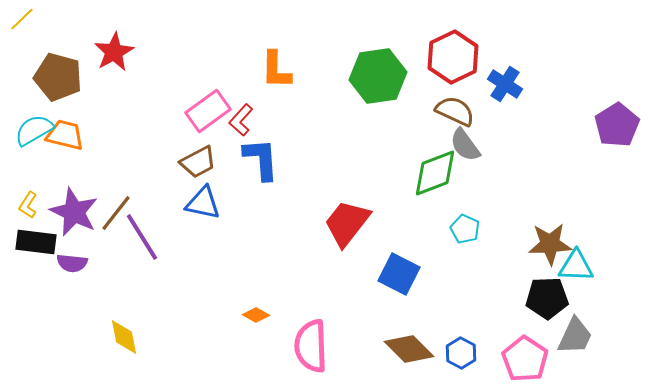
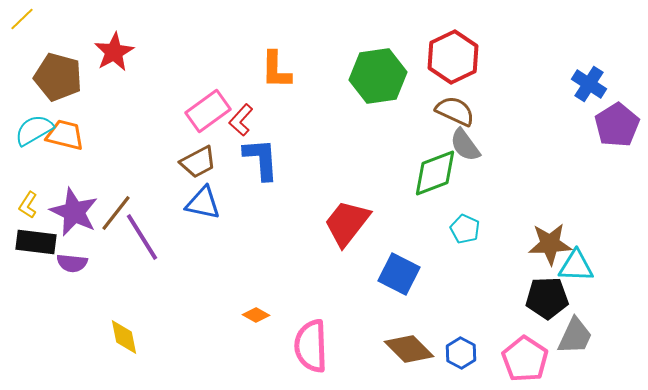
blue cross: moved 84 px right
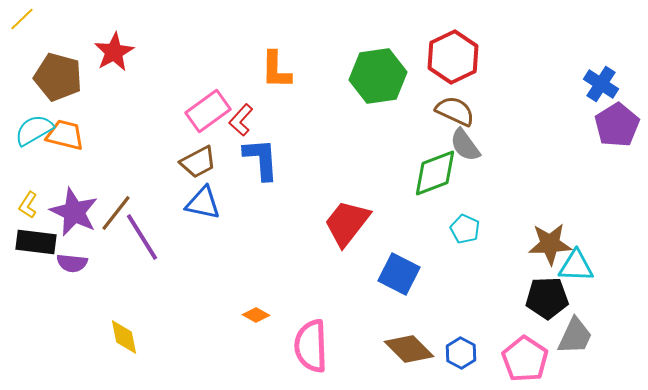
blue cross: moved 12 px right
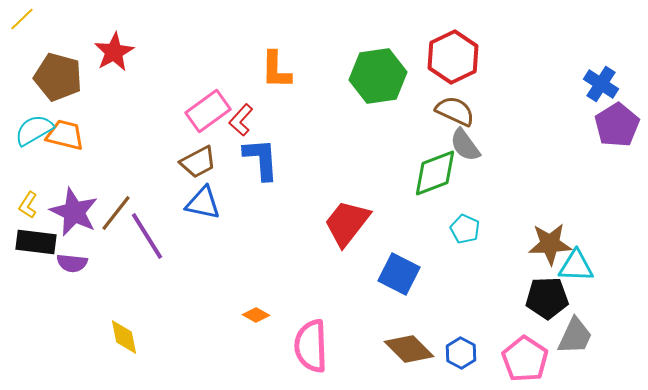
purple line: moved 5 px right, 1 px up
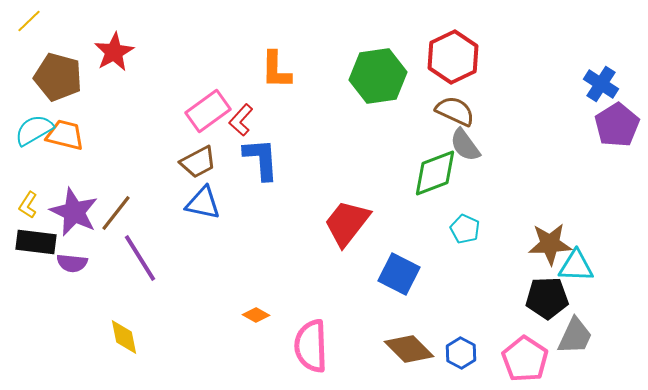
yellow line: moved 7 px right, 2 px down
purple line: moved 7 px left, 22 px down
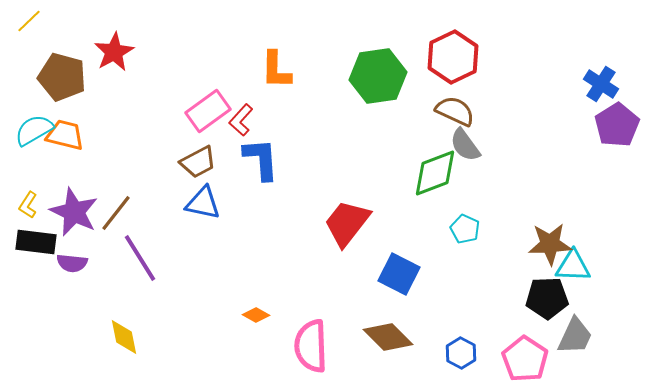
brown pentagon: moved 4 px right
cyan triangle: moved 3 px left
brown diamond: moved 21 px left, 12 px up
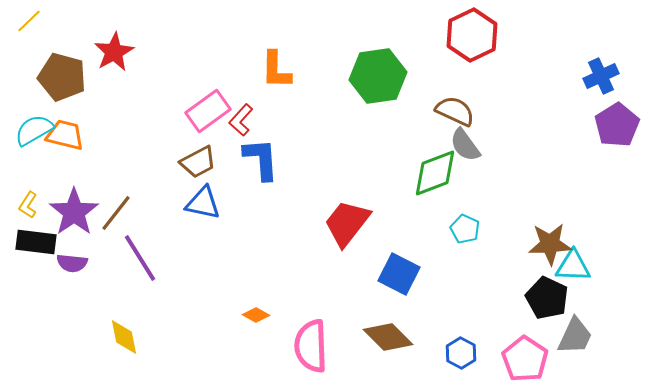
red hexagon: moved 19 px right, 22 px up
blue cross: moved 8 px up; rotated 32 degrees clockwise
purple star: rotated 12 degrees clockwise
black pentagon: rotated 27 degrees clockwise
